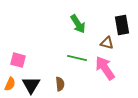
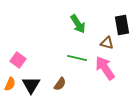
pink square: rotated 21 degrees clockwise
brown semicircle: rotated 40 degrees clockwise
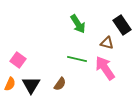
black rectangle: rotated 24 degrees counterclockwise
green line: moved 1 px down
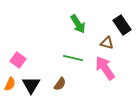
green line: moved 4 px left, 1 px up
